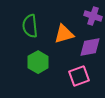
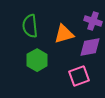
purple cross: moved 5 px down
green hexagon: moved 1 px left, 2 px up
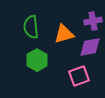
purple cross: rotated 30 degrees counterclockwise
green semicircle: moved 1 px right, 1 px down
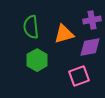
purple cross: moved 1 px left, 1 px up
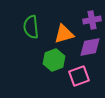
green hexagon: moved 17 px right; rotated 10 degrees clockwise
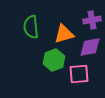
pink square: moved 2 px up; rotated 15 degrees clockwise
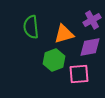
purple cross: rotated 18 degrees counterclockwise
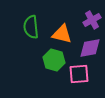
orange triangle: moved 2 px left; rotated 30 degrees clockwise
purple diamond: moved 1 px down
green hexagon: rotated 25 degrees counterclockwise
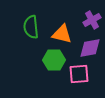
green hexagon: rotated 15 degrees counterclockwise
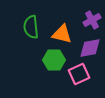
pink square: rotated 20 degrees counterclockwise
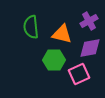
purple cross: moved 3 px left, 1 px down
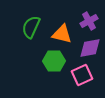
green semicircle: rotated 30 degrees clockwise
green hexagon: moved 1 px down
pink square: moved 3 px right, 1 px down
